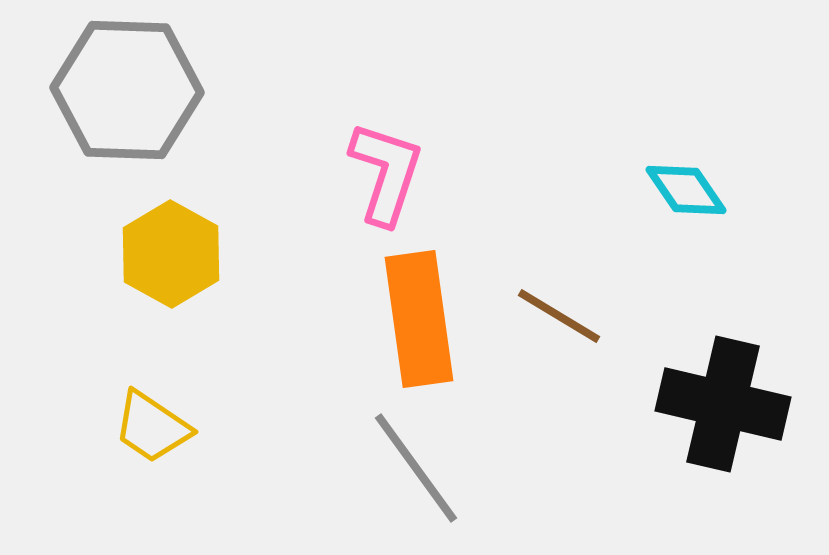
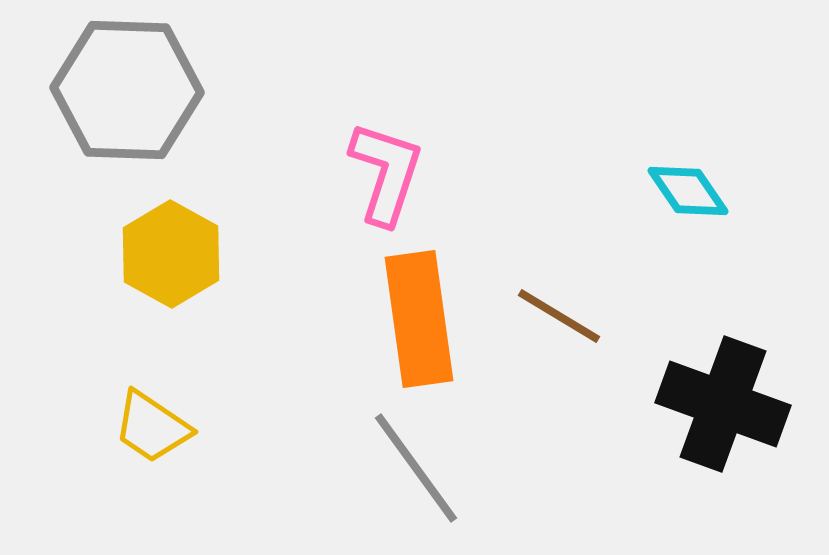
cyan diamond: moved 2 px right, 1 px down
black cross: rotated 7 degrees clockwise
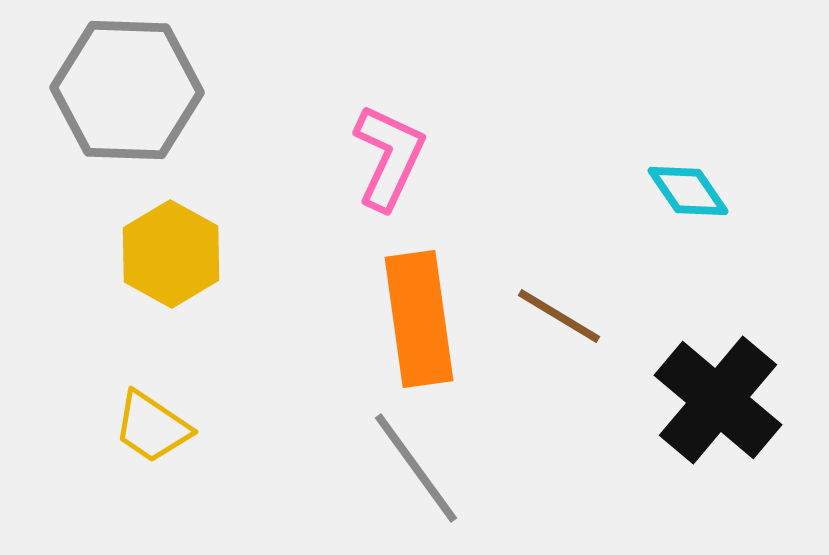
pink L-shape: moved 3 px right, 16 px up; rotated 7 degrees clockwise
black cross: moved 5 px left, 4 px up; rotated 20 degrees clockwise
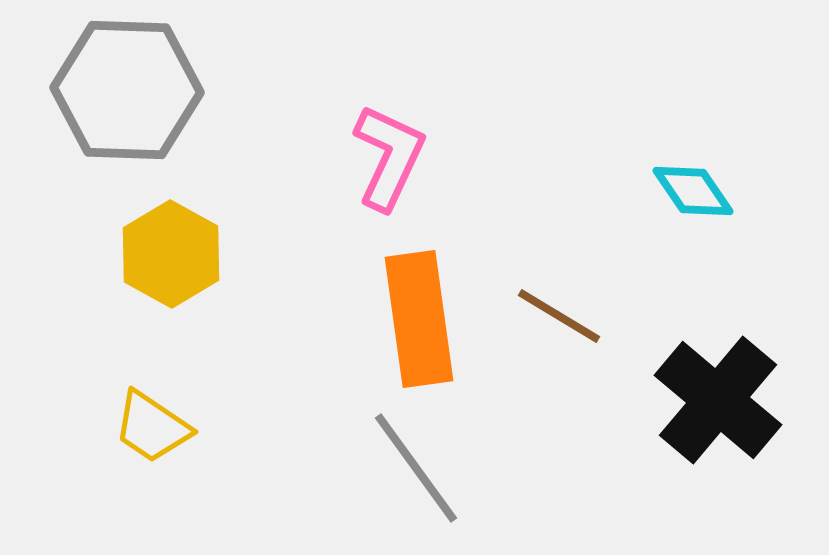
cyan diamond: moved 5 px right
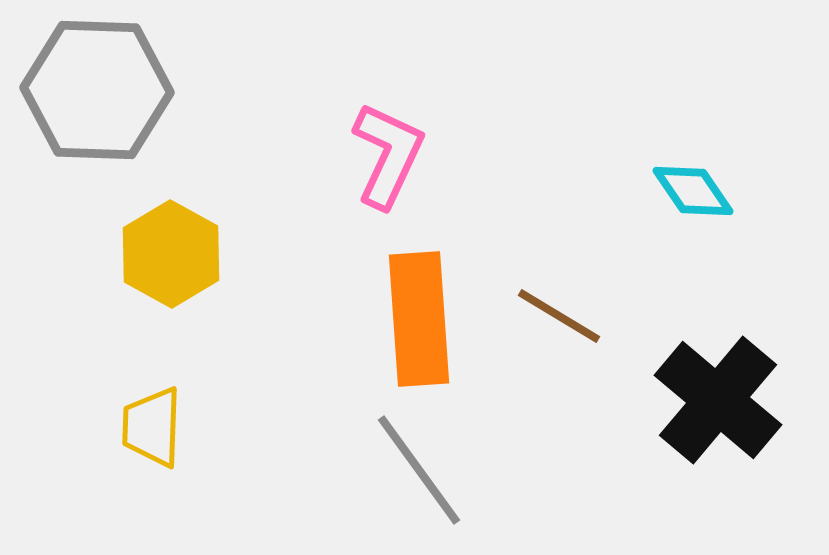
gray hexagon: moved 30 px left
pink L-shape: moved 1 px left, 2 px up
orange rectangle: rotated 4 degrees clockwise
yellow trapezoid: rotated 58 degrees clockwise
gray line: moved 3 px right, 2 px down
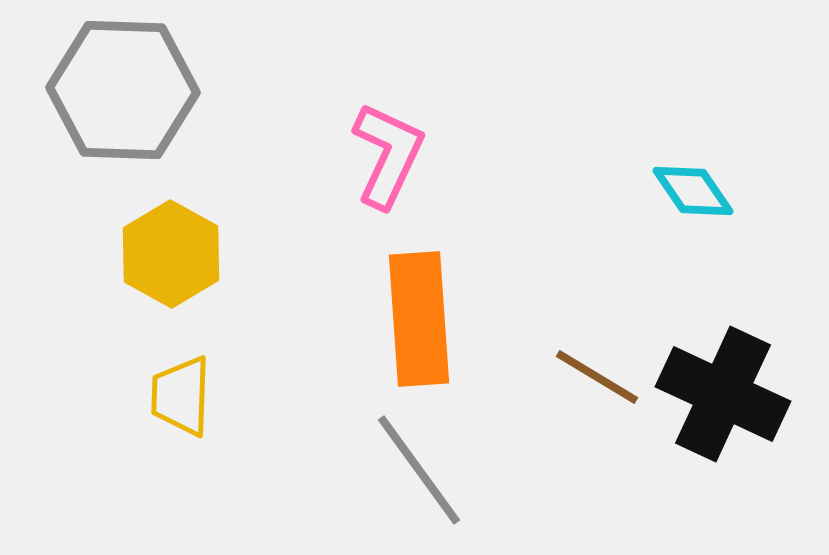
gray hexagon: moved 26 px right
brown line: moved 38 px right, 61 px down
black cross: moved 5 px right, 6 px up; rotated 15 degrees counterclockwise
yellow trapezoid: moved 29 px right, 31 px up
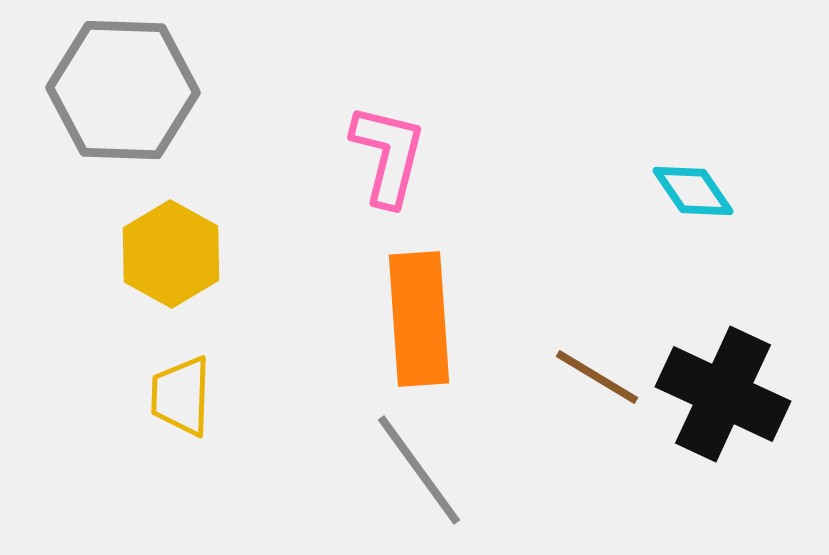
pink L-shape: rotated 11 degrees counterclockwise
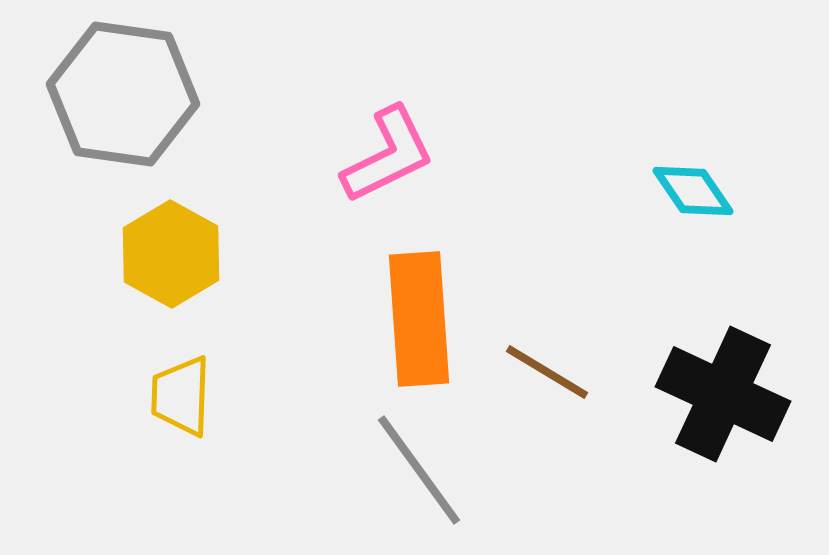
gray hexagon: moved 4 px down; rotated 6 degrees clockwise
pink L-shape: rotated 50 degrees clockwise
brown line: moved 50 px left, 5 px up
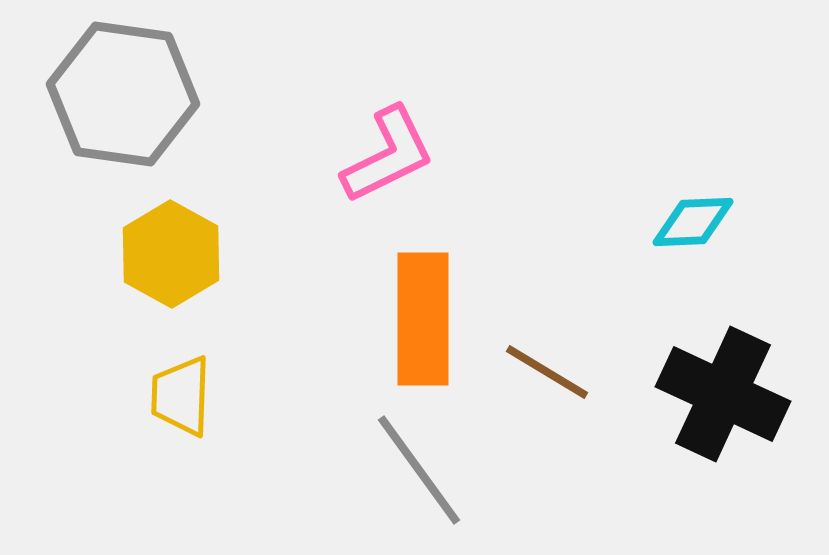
cyan diamond: moved 31 px down; rotated 58 degrees counterclockwise
orange rectangle: moved 4 px right; rotated 4 degrees clockwise
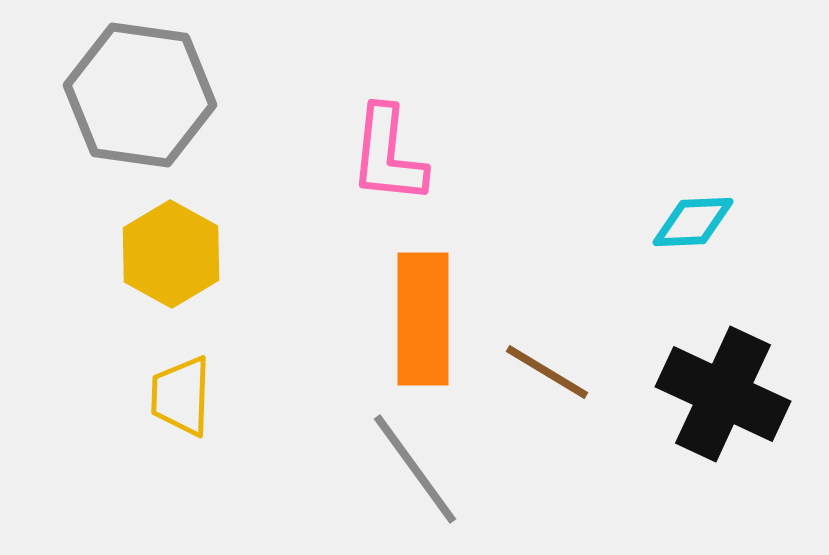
gray hexagon: moved 17 px right, 1 px down
pink L-shape: rotated 122 degrees clockwise
gray line: moved 4 px left, 1 px up
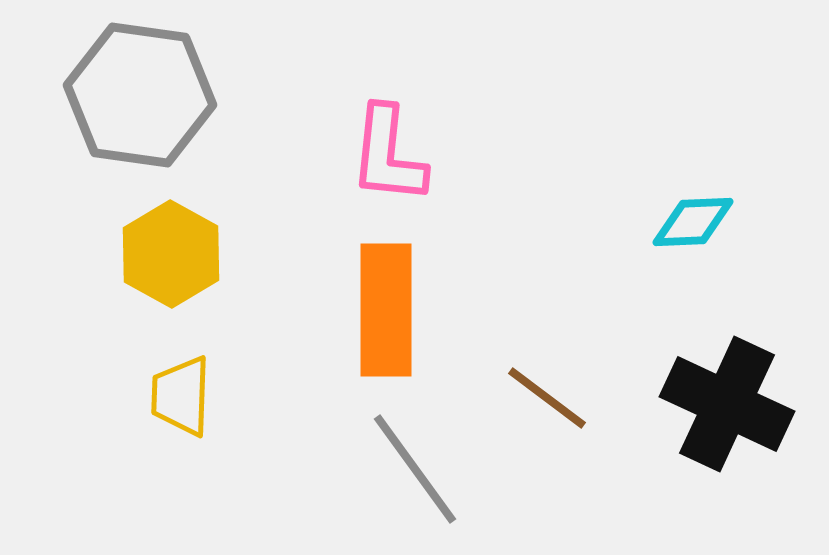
orange rectangle: moved 37 px left, 9 px up
brown line: moved 26 px down; rotated 6 degrees clockwise
black cross: moved 4 px right, 10 px down
